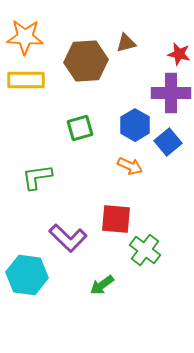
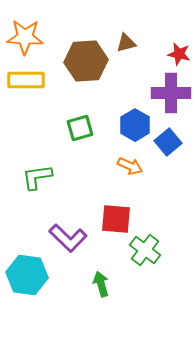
green arrow: moved 1 px left, 1 px up; rotated 110 degrees clockwise
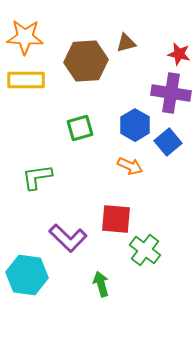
purple cross: rotated 9 degrees clockwise
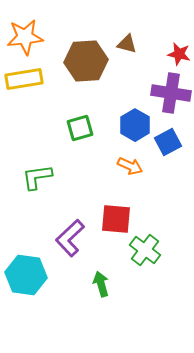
orange star: rotated 9 degrees counterclockwise
brown triangle: moved 1 px right, 1 px down; rotated 30 degrees clockwise
yellow rectangle: moved 2 px left, 1 px up; rotated 9 degrees counterclockwise
blue square: rotated 12 degrees clockwise
purple L-shape: moved 2 px right; rotated 93 degrees clockwise
cyan hexagon: moved 1 px left
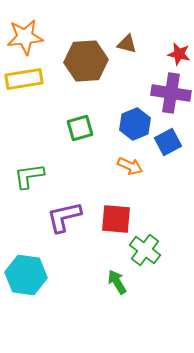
blue hexagon: moved 1 px up; rotated 8 degrees clockwise
green L-shape: moved 8 px left, 1 px up
purple L-shape: moved 6 px left, 21 px up; rotated 30 degrees clockwise
green arrow: moved 16 px right, 2 px up; rotated 15 degrees counterclockwise
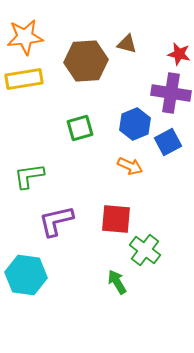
purple L-shape: moved 8 px left, 4 px down
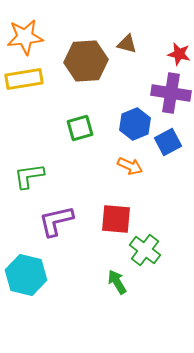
cyan hexagon: rotated 6 degrees clockwise
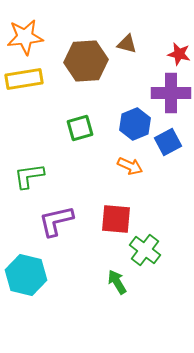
purple cross: rotated 9 degrees counterclockwise
